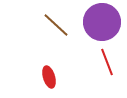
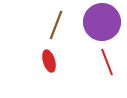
brown line: rotated 68 degrees clockwise
red ellipse: moved 16 px up
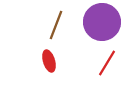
red line: moved 1 px down; rotated 52 degrees clockwise
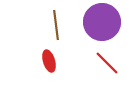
brown line: rotated 28 degrees counterclockwise
red line: rotated 76 degrees counterclockwise
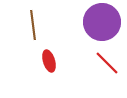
brown line: moved 23 px left
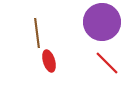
brown line: moved 4 px right, 8 px down
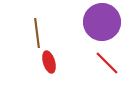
red ellipse: moved 1 px down
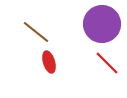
purple circle: moved 2 px down
brown line: moved 1 px left, 1 px up; rotated 44 degrees counterclockwise
